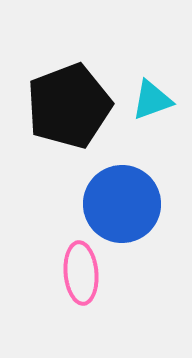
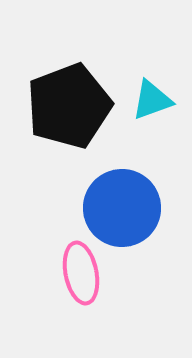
blue circle: moved 4 px down
pink ellipse: rotated 6 degrees counterclockwise
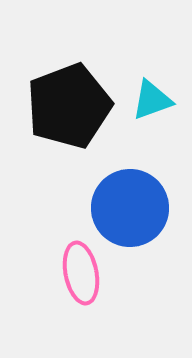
blue circle: moved 8 px right
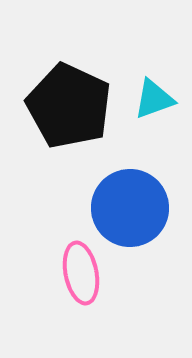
cyan triangle: moved 2 px right, 1 px up
black pentagon: rotated 26 degrees counterclockwise
